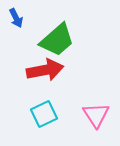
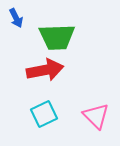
green trapezoid: moved 3 px up; rotated 39 degrees clockwise
pink triangle: moved 1 px down; rotated 12 degrees counterclockwise
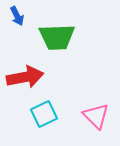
blue arrow: moved 1 px right, 2 px up
red arrow: moved 20 px left, 7 px down
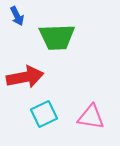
pink triangle: moved 5 px left, 1 px down; rotated 36 degrees counterclockwise
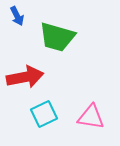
green trapezoid: rotated 18 degrees clockwise
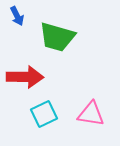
red arrow: rotated 12 degrees clockwise
pink triangle: moved 3 px up
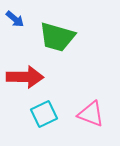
blue arrow: moved 2 px left, 3 px down; rotated 24 degrees counterclockwise
pink triangle: rotated 12 degrees clockwise
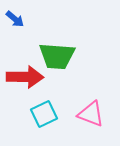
green trapezoid: moved 19 px down; rotated 12 degrees counterclockwise
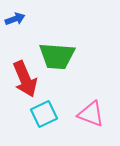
blue arrow: rotated 60 degrees counterclockwise
red arrow: moved 2 px down; rotated 66 degrees clockwise
